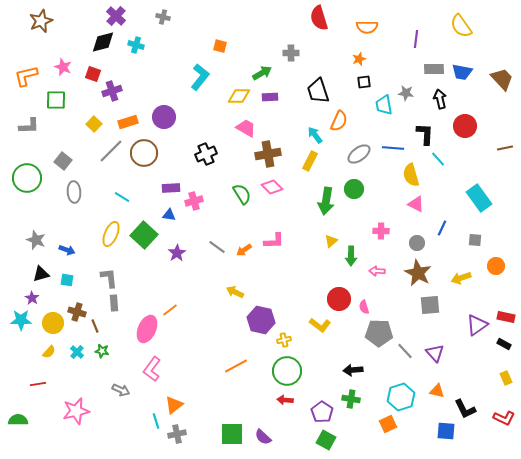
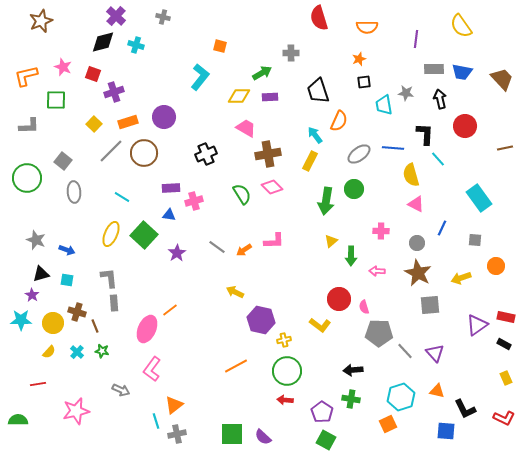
purple cross at (112, 91): moved 2 px right, 1 px down
purple star at (32, 298): moved 3 px up
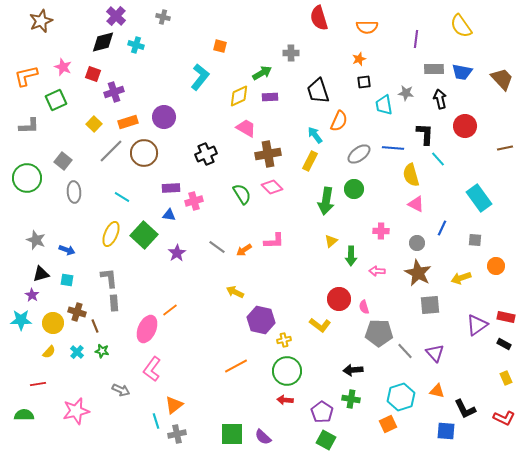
yellow diamond at (239, 96): rotated 25 degrees counterclockwise
green square at (56, 100): rotated 25 degrees counterclockwise
green semicircle at (18, 420): moved 6 px right, 5 px up
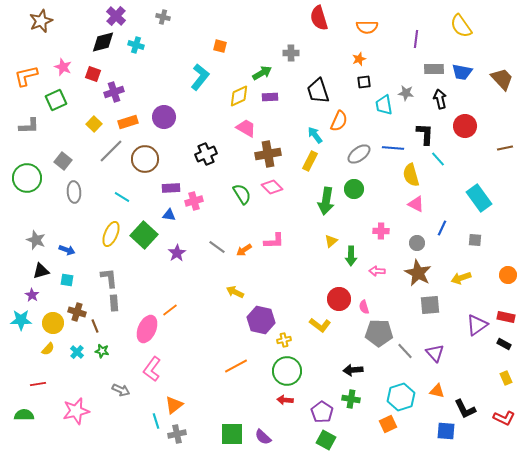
brown circle at (144, 153): moved 1 px right, 6 px down
orange circle at (496, 266): moved 12 px right, 9 px down
black triangle at (41, 274): moved 3 px up
yellow semicircle at (49, 352): moved 1 px left, 3 px up
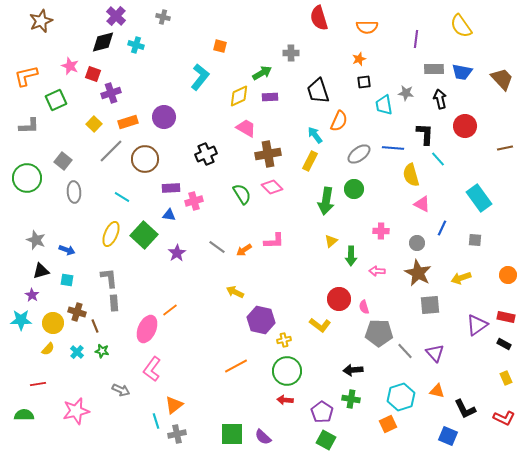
pink star at (63, 67): moved 7 px right, 1 px up
purple cross at (114, 92): moved 3 px left, 1 px down
pink triangle at (416, 204): moved 6 px right
blue square at (446, 431): moved 2 px right, 5 px down; rotated 18 degrees clockwise
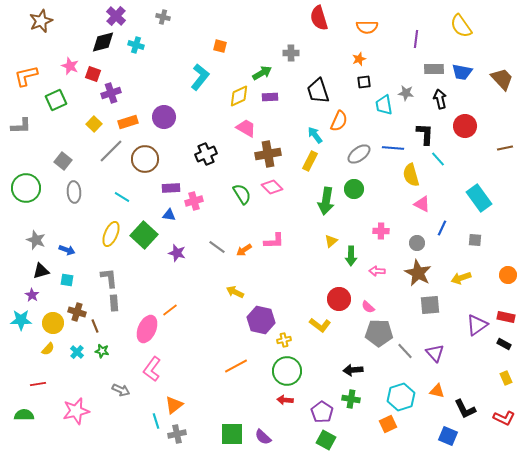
gray L-shape at (29, 126): moved 8 px left
green circle at (27, 178): moved 1 px left, 10 px down
purple star at (177, 253): rotated 24 degrees counterclockwise
pink semicircle at (364, 307): moved 4 px right; rotated 32 degrees counterclockwise
